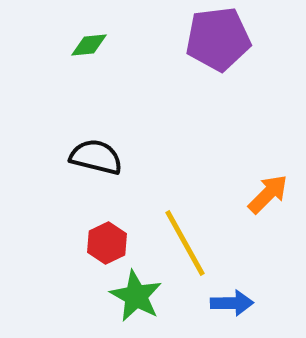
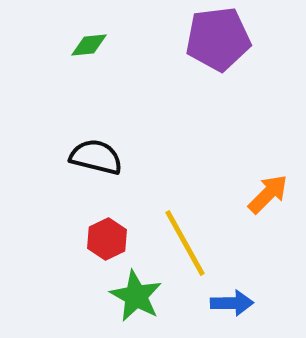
red hexagon: moved 4 px up
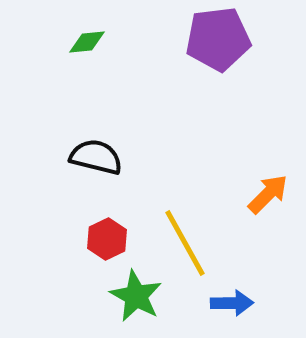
green diamond: moved 2 px left, 3 px up
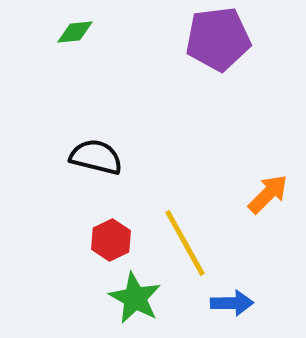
green diamond: moved 12 px left, 10 px up
red hexagon: moved 4 px right, 1 px down
green star: moved 1 px left, 2 px down
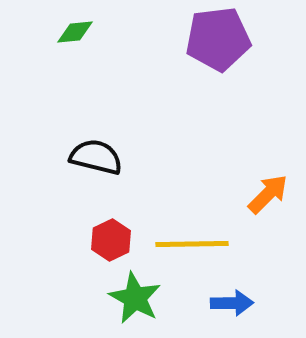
yellow line: moved 7 px right, 1 px down; rotated 62 degrees counterclockwise
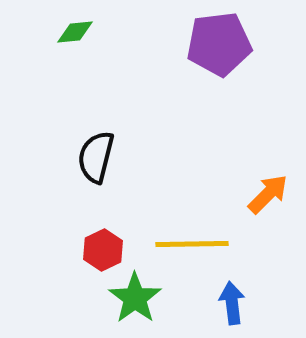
purple pentagon: moved 1 px right, 5 px down
black semicircle: rotated 90 degrees counterclockwise
red hexagon: moved 8 px left, 10 px down
green star: rotated 8 degrees clockwise
blue arrow: rotated 96 degrees counterclockwise
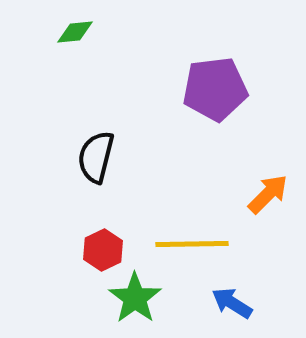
purple pentagon: moved 4 px left, 45 px down
blue arrow: rotated 51 degrees counterclockwise
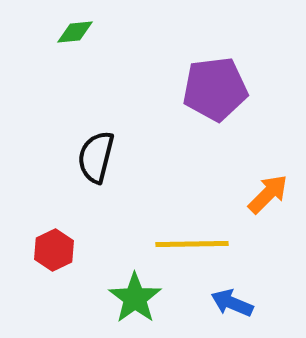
red hexagon: moved 49 px left
blue arrow: rotated 9 degrees counterclockwise
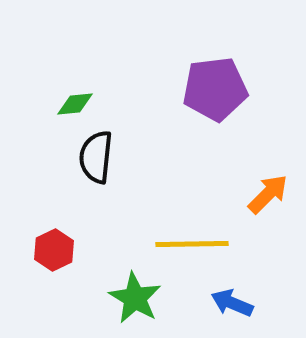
green diamond: moved 72 px down
black semicircle: rotated 8 degrees counterclockwise
green star: rotated 6 degrees counterclockwise
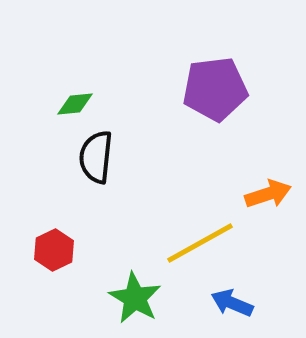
orange arrow: rotated 27 degrees clockwise
yellow line: moved 8 px right, 1 px up; rotated 28 degrees counterclockwise
